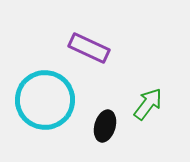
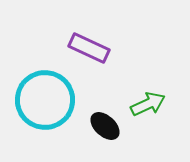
green arrow: rotated 28 degrees clockwise
black ellipse: rotated 64 degrees counterclockwise
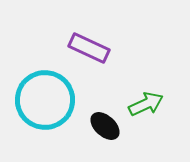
green arrow: moved 2 px left
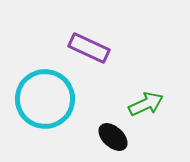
cyan circle: moved 1 px up
black ellipse: moved 8 px right, 11 px down
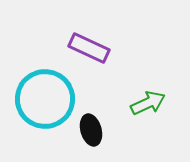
green arrow: moved 2 px right, 1 px up
black ellipse: moved 22 px left, 7 px up; rotated 32 degrees clockwise
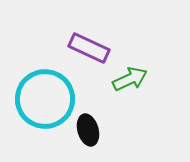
green arrow: moved 18 px left, 24 px up
black ellipse: moved 3 px left
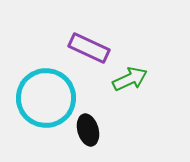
cyan circle: moved 1 px right, 1 px up
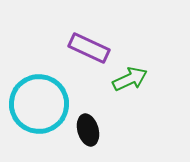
cyan circle: moved 7 px left, 6 px down
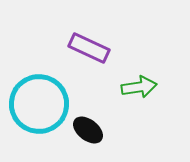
green arrow: moved 9 px right, 8 px down; rotated 16 degrees clockwise
black ellipse: rotated 36 degrees counterclockwise
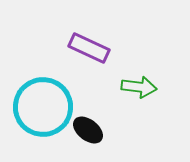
green arrow: rotated 16 degrees clockwise
cyan circle: moved 4 px right, 3 px down
